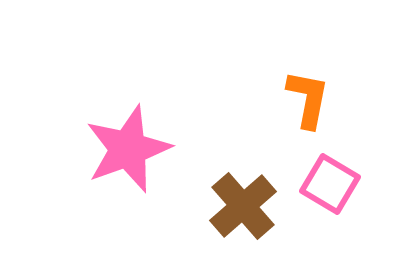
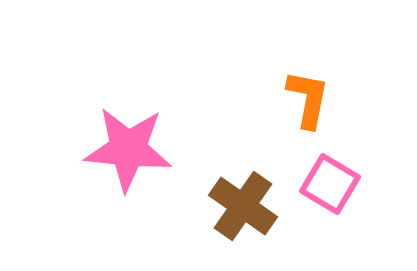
pink star: rotated 26 degrees clockwise
brown cross: rotated 14 degrees counterclockwise
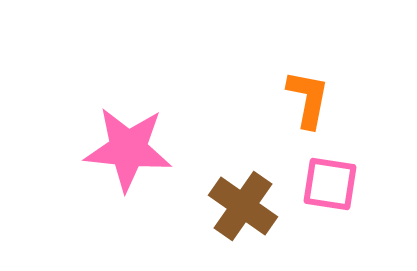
pink square: rotated 22 degrees counterclockwise
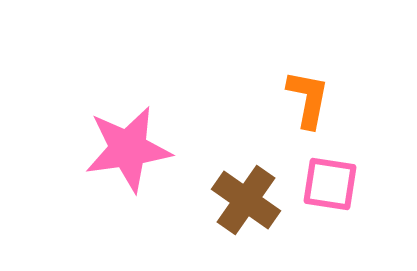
pink star: rotated 14 degrees counterclockwise
brown cross: moved 3 px right, 6 px up
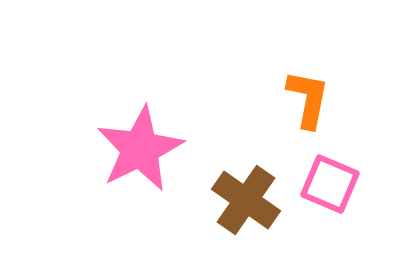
pink star: moved 12 px right; rotated 18 degrees counterclockwise
pink square: rotated 14 degrees clockwise
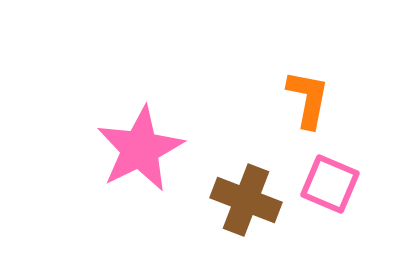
brown cross: rotated 14 degrees counterclockwise
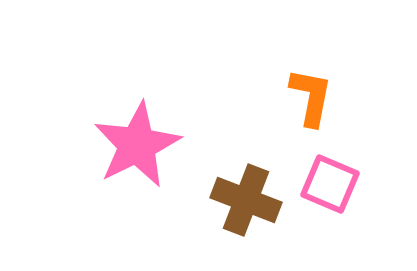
orange L-shape: moved 3 px right, 2 px up
pink star: moved 3 px left, 4 px up
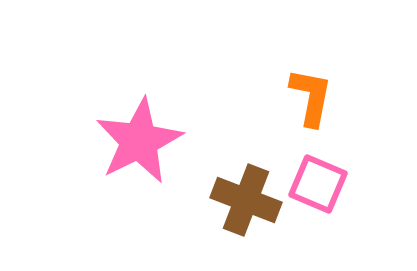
pink star: moved 2 px right, 4 px up
pink square: moved 12 px left
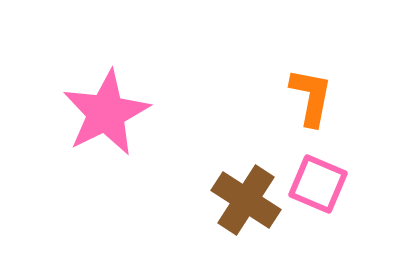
pink star: moved 33 px left, 28 px up
brown cross: rotated 12 degrees clockwise
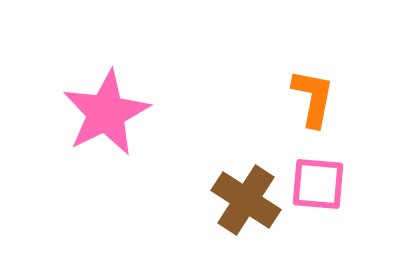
orange L-shape: moved 2 px right, 1 px down
pink square: rotated 18 degrees counterclockwise
